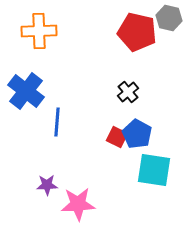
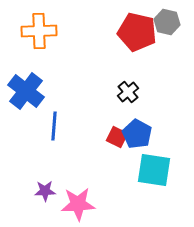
gray hexagon: moved 2 px left, 4 px down
blue line: moved 3 px left, 4 px down
purple star: moved 2 px left, 6 px down
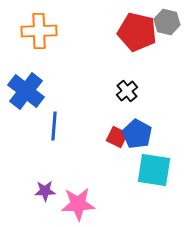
black cross: moved 1 px left, 1 px up
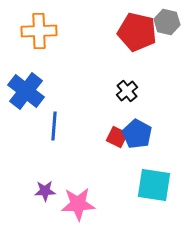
cyan square: moved 15 px down
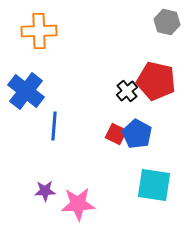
red pentagon: moved 19 px right, 49 px down
red square: moved 1 px left, 3 px up
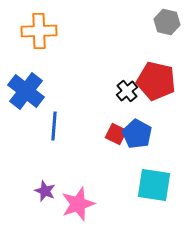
purple star: rotated 25 degrees clockwise
pink star: rotated 16 degrees counterclockwise
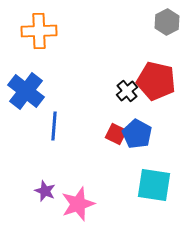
gray hexagon: rotated 20 degrees clockwise
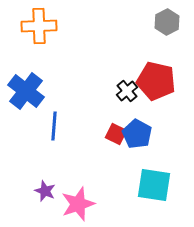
orange cross: moved 5 px up
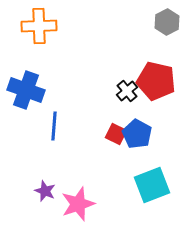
blue cross: moved 1 px up; rotated 18 degrees counterclockwise
cyan square: moved 2 px left; rotated 30 degrees counterclockwise
